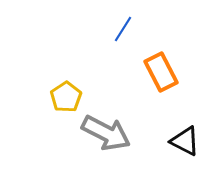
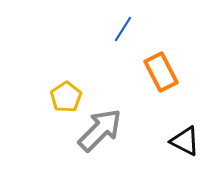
gray arrow: moved 6 px left, 3 px up; rotated 72 degrees counterclockwise
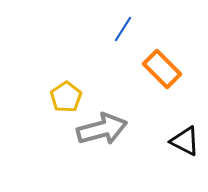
orange rectangle: moved 1 px right, 3 px up; rotated 18 degrees counterclockwise
gray arrow: moved 2 px right, 1 px up; rotated 30 degrees clockwise
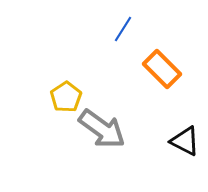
gray arrow: rotated 51 degrees clockwise
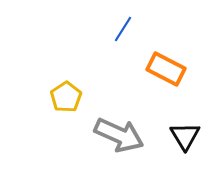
orange rectangle: moved 4 px right; rotated 18 degrees counterclockwise
gray arrow: moved 17 px right, 6 px down; rotated 12 degrees counterclockwise
black triangle: moved 5 px up; rotated 32 degrees clockwise
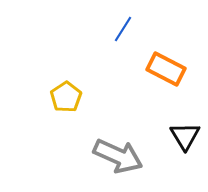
gray arrow: moved 1 px left, 21 px down
